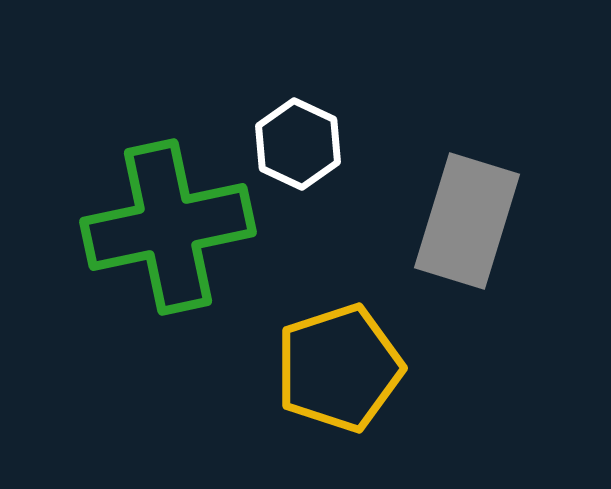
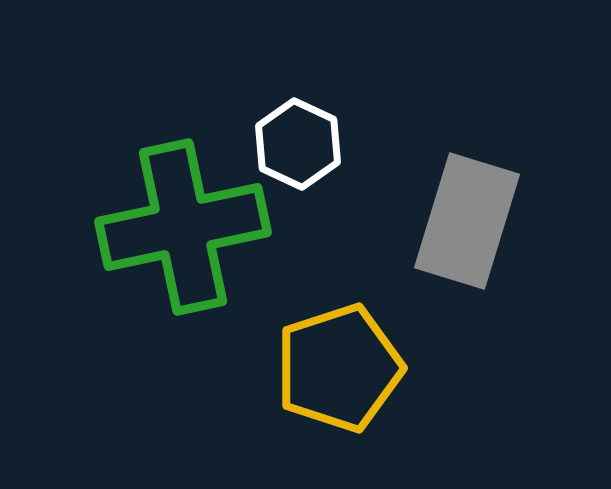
green cross: moved 15 px right
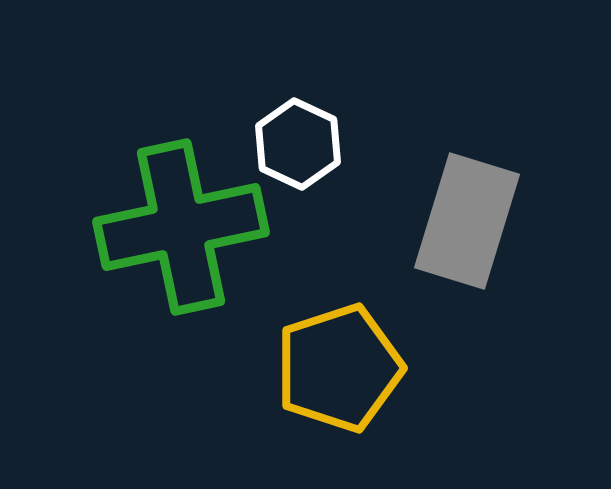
green cross: moved 2 px left
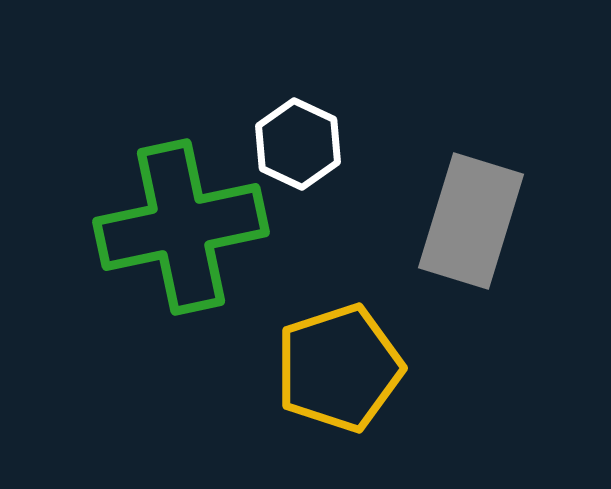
gray rectangle: moved 4 px right
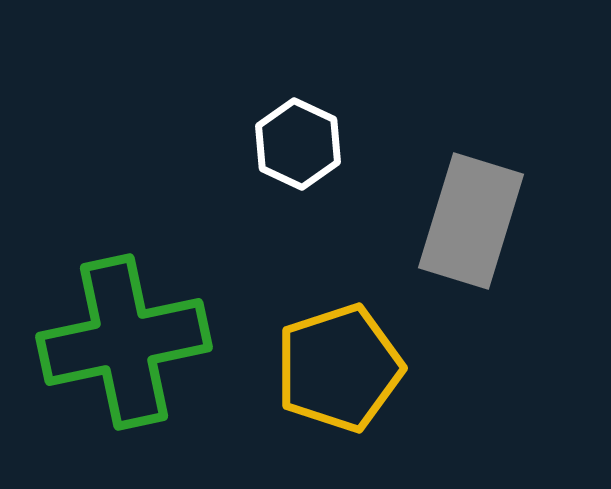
green cross: moved 57 px left, 115 px down
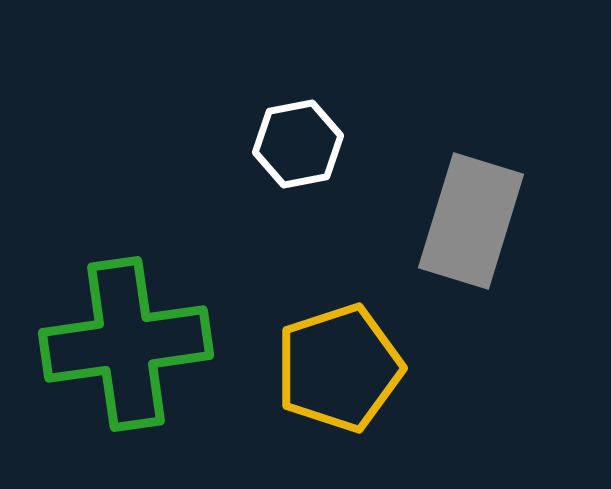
white hexagon: rotated 24 degrees clockwise
green cross: moved 2 px right, 2 px down; rotated 4 degrees clockwise
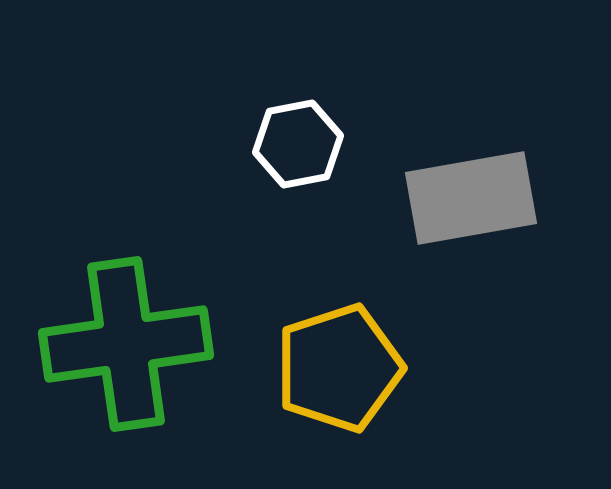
gray rectangle: moved 23 px up; rotated 63 degrees clockwise
